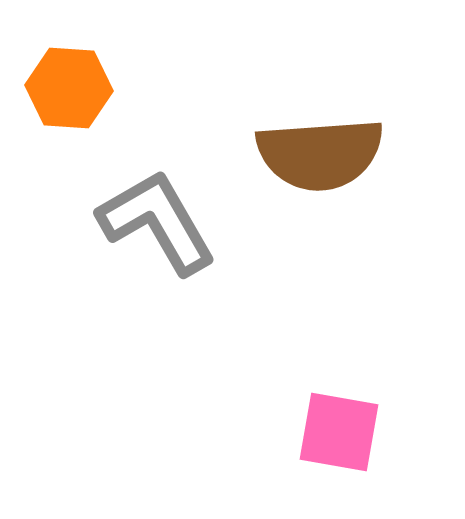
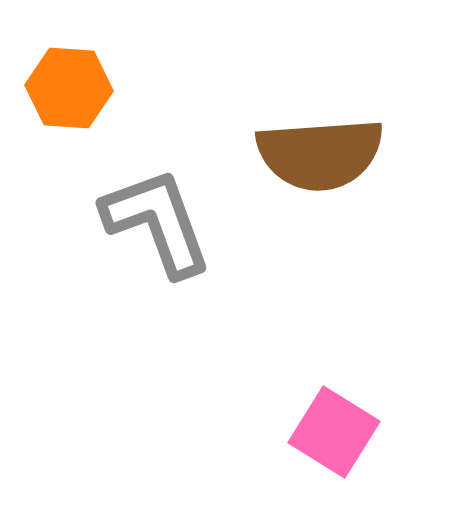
gray L-shape: rotated 10 degrees clockwise
pink square: moved 5 px left; rotated 22 degrees clockwise
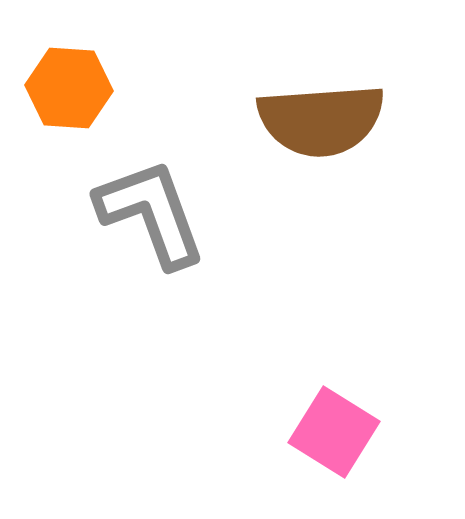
brown semicircle: moved 1 px right, 34 px up
gray L-shape: moved 6 px left, 9 px up
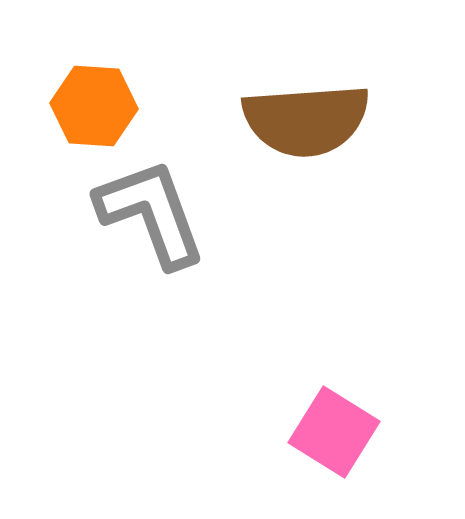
orange hexagon: moved 25 px right, 18 px down
brown semicircle: moved 15 px left
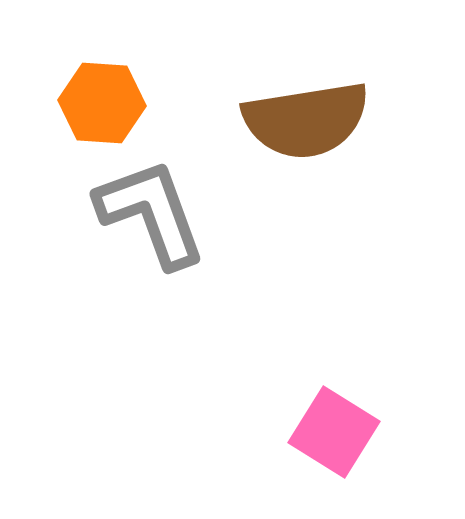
orange hexagon: moved 8 px right, 3 px up
brown semicircle: rotated 5 degrees counterclockwise
